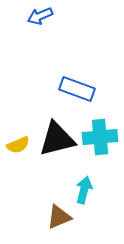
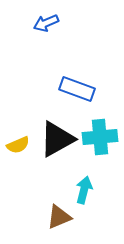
blue arrow: moved 6 px right, 7 px down
black triangle: rotated 15 degrees counterclockwise
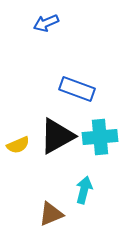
black triangle: moved 3 px up
brown triangle: moved 8 px left, 3 px up
